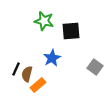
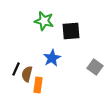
orange rectangle: rotated 42 degrees counterclockwise
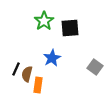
green star: rotated 24 degrees clockwise
black square: moved 1 px left, 3 px up
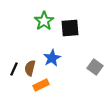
black line: moved 2 px left
brown semicircle: moved 3 px right, 6 px up
orange rectangle: moved 3 px right; rotated 56 degrees clockwise
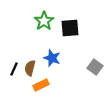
blue star: rotated 24 degrees counterclockwise
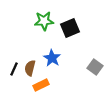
green star: rotated 30 degrees clockwise
black square: rotated 18 degrees counterclockwise
blue star: rotated 12 degrees clockwise
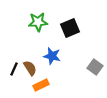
green star: moved 6 px left, 1 px down
blue star: moved 2 px up; rotated 18 degrees counterclockwise
brown semicircle: rotated 133 degrees clockwise
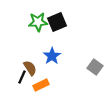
black square: moved 13 px left, 6 px up
blue star: rotated 24 degrees clockwise
black line: moved 8 px right, 8 px down
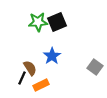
black line: moved 1 px down
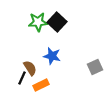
black square: rotated 24 degrees counterclockwise
blue star: rotated 24 degrees counterclockwise
gray square: rotated 28 degrees clockwise
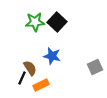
green star: moved 3 px left
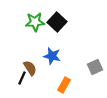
orange rectangle: moved 23 px right; rotated 35 degrees counterclockwise
